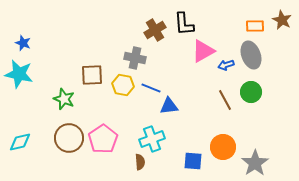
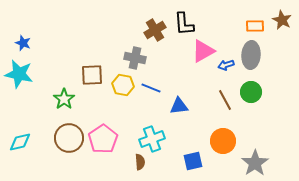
gray ellipse: rotated 24 degrees clockwise
green star: rotated 15 degrees clockwise
blue triangle: moved 10 px right
orange circle: moved 6 px up
blue square: rotated 18 degrees counterclockwise
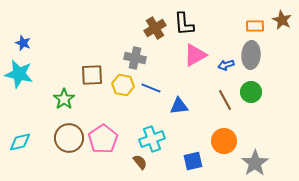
brown cross: moved 2 px up
pink triangle: moved 8 px left, 4 px down
orange circle: moved 1 px right
brown semicircle: rotated 35 degrees counterclockwise
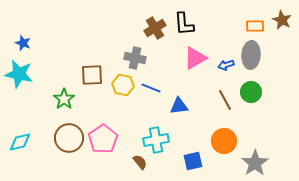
pink triangle: moved 3 px down
cyan cross: moved 4 px right, 1 px down; rotated 10 degrees clockwise
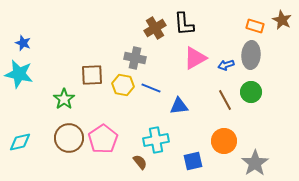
orange rectangle: rotated 18 degrees clockwise
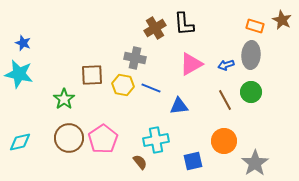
pink triangle: moved 4 px left, 6 px down
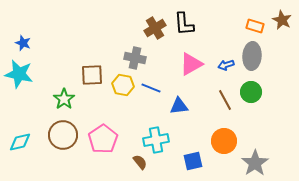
gray ellipse: moved 1 px right, 1 px down
brown circle: moved 6 px left, 3 px up
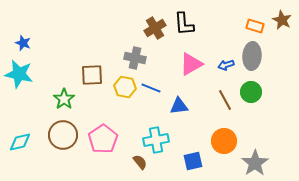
yellow hexagon: moved 2 px right, 2 px down
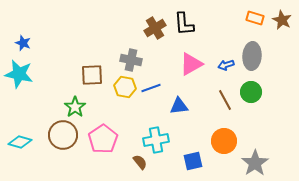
orange rectangle: moved 8 px up
gray cross: moved 4 px left, 2 px down
blue line: rotated 42 degrees counterclockwise
green star: moved 11 px right, 8 px down
cyan diamond: rotated 30 degrees clockwise
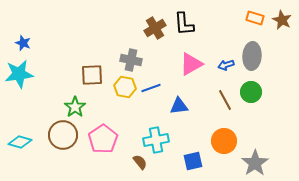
cyan star: rotated 20 degrees counterclockwise
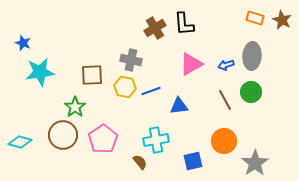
cyan star: moved 21 px right, 2 px up
blue line: moved 3 px down
